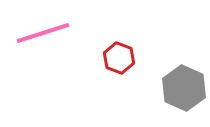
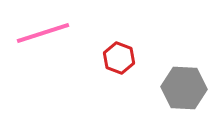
gray hexagon: rotated 21 degrees counterclockwise
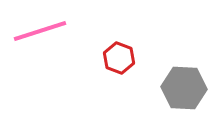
pink line: moved 3 px left, 2 px up
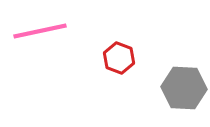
pink line: rotated 6 degrees clockwise
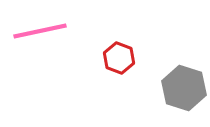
gray hexagon: rotated 15 degrees clockwise
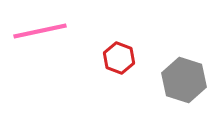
gray hexagon: moved 8 px up
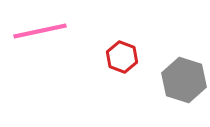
red hexagon: moved 3 px right, 1 px up
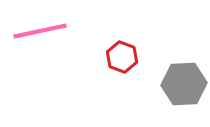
gray hexagon: moved 4 px down; rotated 21 degrees counterclockwise
